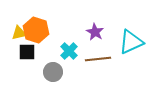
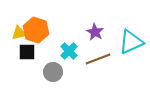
brown line: rotated 15 degrees counterclockwise
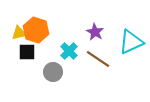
brown line: rotated 55 degrees clockwise
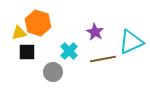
orange hexagon: moved 2 px right, 7 px up
brown line: moved 5 px right; rotated 45 degrees counterclockwise
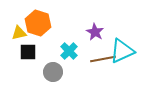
cyan triangle: moved 9 px left, 9 px down
black square: moved 1 px right
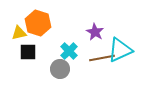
cyan triangle: moved 2 px left, 1 px up
brown line: moved 1 px left, 1 px up
gray circle: moved 7 px right, 3 px up
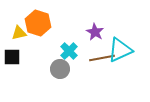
black square: moved 16 px left, 5 px down
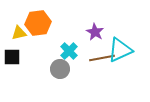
orange hexagon: rotated 25 degrees counterclockwise
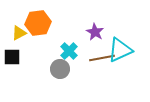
yellow triangle: rotated 14 degrees counterclockwise
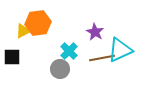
yellow triangle: moved 4 px right, 2 px up
